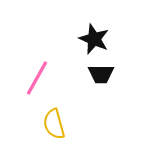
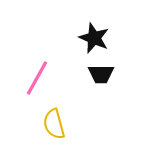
black star: moved 1 px up
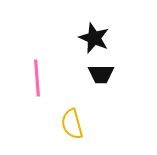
pink line: rotated 33 degrees counterclockwise
yellow semicircle: moved 18 px right
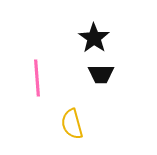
black star: rotated 12 degrees clockwise
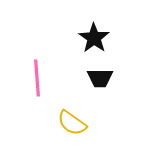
black trapezoid: moved 1 px left, 4 px down
yellow semicircle: moved 1 px up; rotated 40 degrees counterclockwise
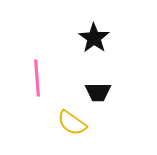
black trapezoid: moved 2 px left, 14 px down
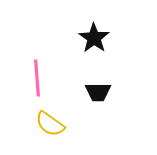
yellow semicircle: moved 22 px left, 1 px down
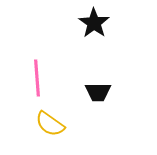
black star: moved 15 px up
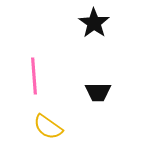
pink line: moved 3 px left, 2 px up
yellow semicircle: moved 2 px left, 3 px down
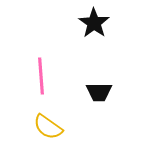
pink line: moved 7 px right
black trapezoid: moved 1 px right
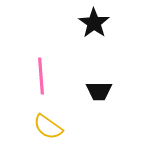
black trapezoid: moved 1 px up
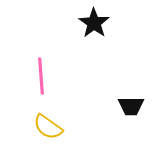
black trapezoid: moved 32 px right, 15 px down
